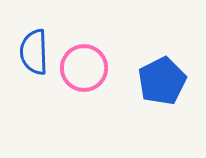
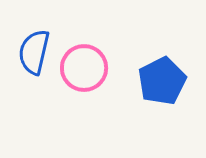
blue semicircle: rotated 15 degrees clockwise
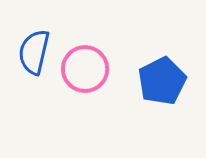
pink circle: moved 1 px right, 1 px down
